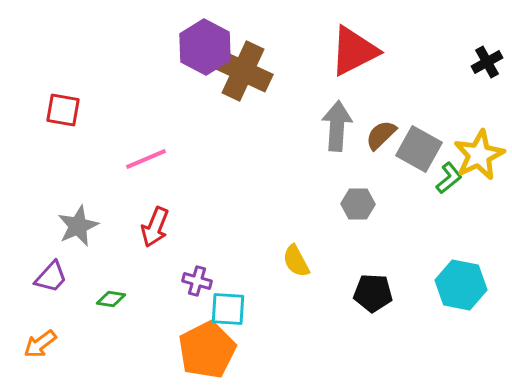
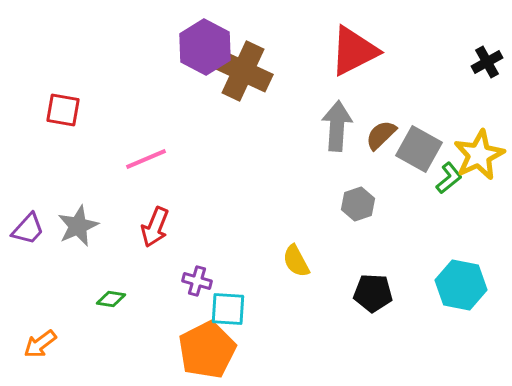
gray hexagon: rotated 20 degrees counterclockwise
purple trapezoid: moved 23 px left, 48 px up
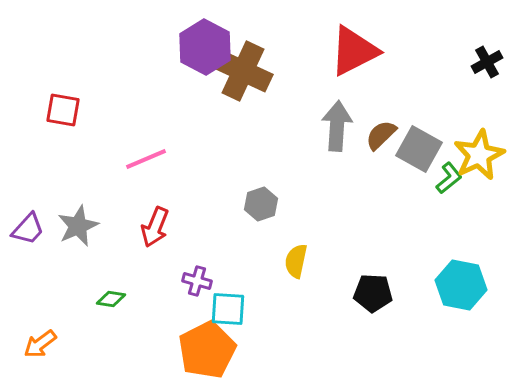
gray hexagon: moved 97 px left
yellow semicircle: rotated 40 degrees clockwise
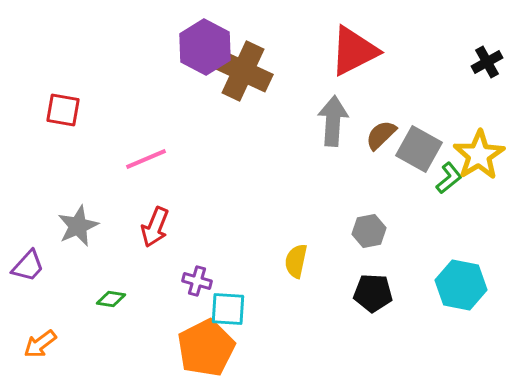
gray arrow: moved 4 px left, 5 px up
yellow star: rotated 6 degrees counterclockwise
gray hexagon: moved 108 px right, 27 px down; rotated 8 degrees clockwise
purple trapezoid: moved 37 px down
orange pentagon: moved 1 px left, 2 px up
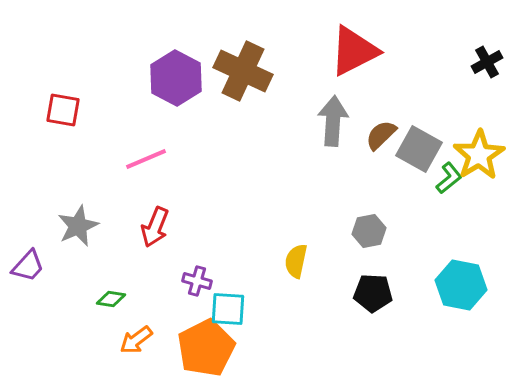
purple hexagon: moved 29 px left, 31 px down
orange arrow: moved 96 px right, 4 px up
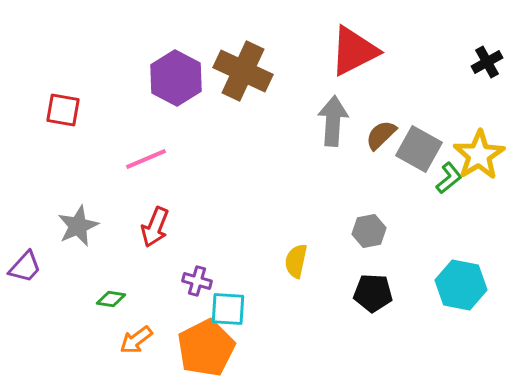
purple trapezoid: moved 3 px left, 1 px down
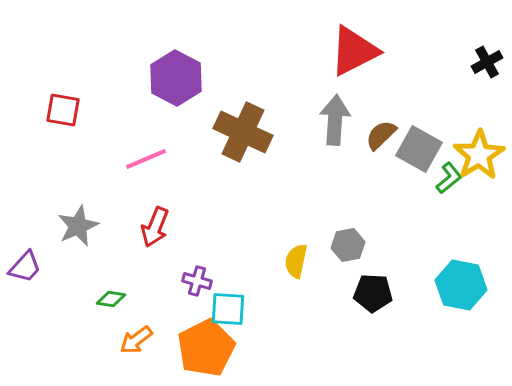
brown cross: moved 61 px down
gray arrow: moved 2 px right, 1 px up
gray hexagon: moved 21 px left, 14 px down
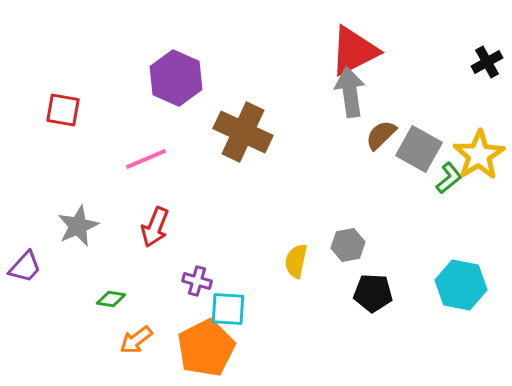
purple hexagon: rotated 4 degrees counterclockwise
gray arrow: moved 15 px right, 28 px up; rotated 12 degrees counterclockwise
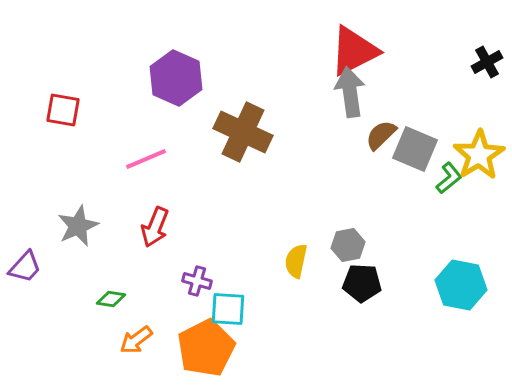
gray square: moved 4 px left; rotated 6 degrees counterclockwise
black pentagon: moved 11 px left, 10 px up
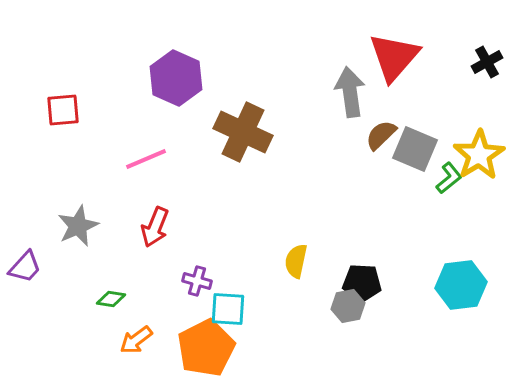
red triangle: moved 40 px right, 6 px down; rotated 22 degrees counterclockwise
red square: rotated 15 degrees counterclockwise
gray hexagon: moved 61 px down
cyan hexagon: rotated 18 degrees counterclockwise
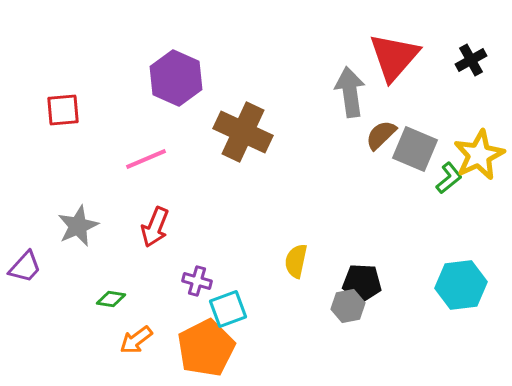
black cross: moved 16 px left, 2 px up
yellow star: rotated 6 degrees clockwise
cyan square: rotated 24 degrees counterclockwise
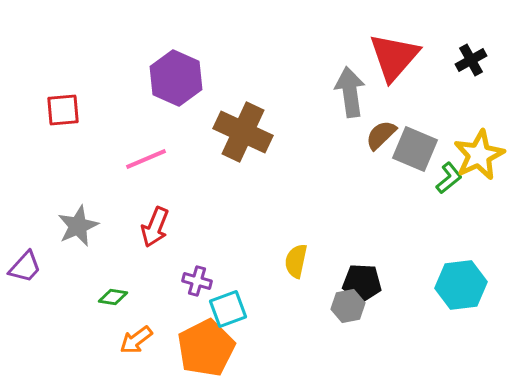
green diamond: moved 2 px right, 2 px up
